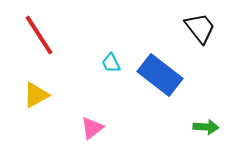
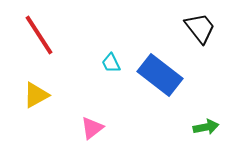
green arrow: rotated 15 degrees counterclockwise
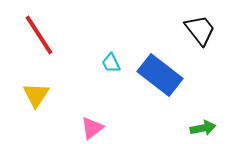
black trapezoid: moved 2 px down
yellow triangle: rotated 28 degrees counterclockwise
green arrow: moved 3 px left, 1 px down
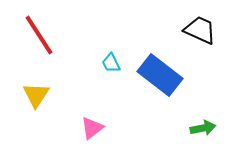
black trapezoid: rotated 28 degrees counterclockwise
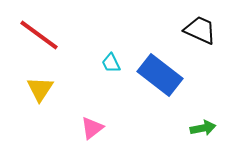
red line: rotated 21 degrees counterclockwise
yellow triangle: moved 4 px right, 6 px up
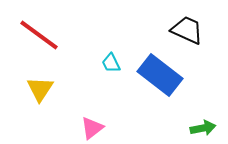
black trapezoid: moved 13 px left
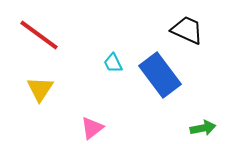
cyan trapezoid: moved 2 px right
blue rectangle: rotated 15 degrees clockwise
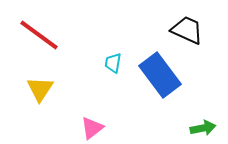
cyan trapezoid: rotated 35 degrees clockwise
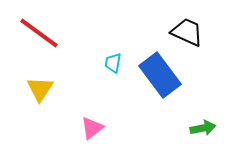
black trapezoid: moved 2 px down
red line: moved 2 px up
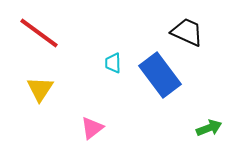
cyan trapezoid: rotated 10 degrees counterclockwise
green arrow: moved 6 px right; rotated 10 degrees counterclockwise
